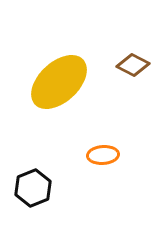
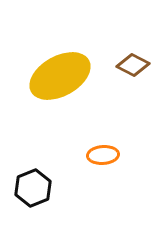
yellow ellipse: moved 1 px right, 6 px up; rotated 14 degrees clockwise
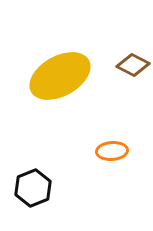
orange ellipse: moved 9 px right, 4 px up
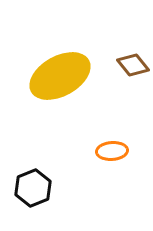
brown diamond: rotated 24 degrees clockwise
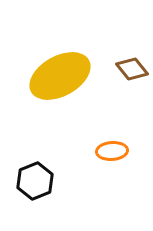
brown diamond: moved 1 px left, 4 px down
black hexagon: moved 2 px right, 7 px up
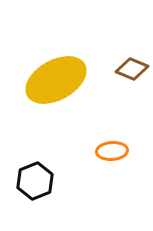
brown diamond: rotated 28 degrees counterclockwise
yellow ellipse: moved 4 px left, 4 px down
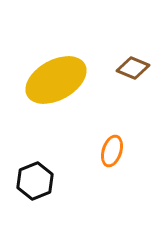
brown diamond: moved 1 px right, 1 px up
orange ellipse: rotated 68 degrees counterclockwise
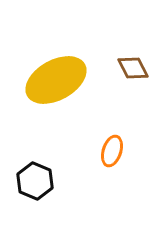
brown diamond: rotated 40 degrees clockwise
black hexagon: rotated 15 degrees counterclockwise
